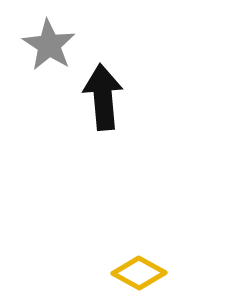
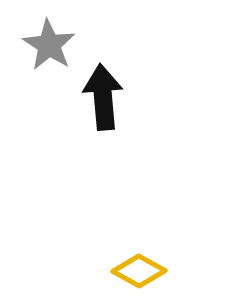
yellow diamond: moved 2 px up
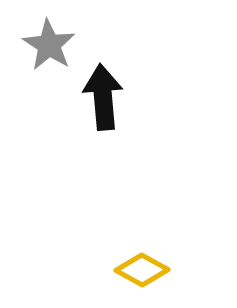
yellow diamond: moved 3 px right, 1 px up
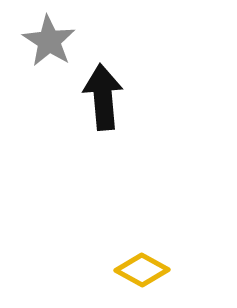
gray star: moved 4 px up
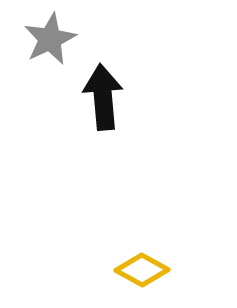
gray star: moved 1 px right, 2 px up; rotated 14 degrees clockwise
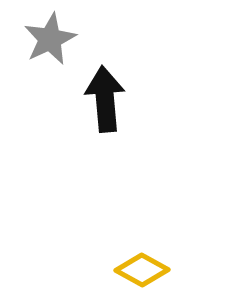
black arrow: moved 2 px right, 2 px down
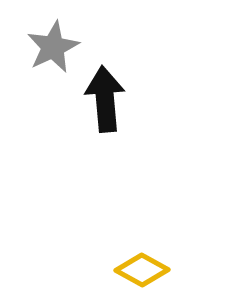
gray star: moved 3 px right, 8 px down
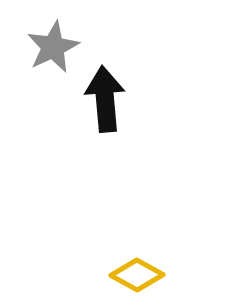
yellow diamond: moved 5 px left, 5 px down
